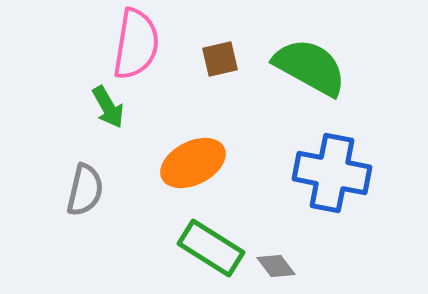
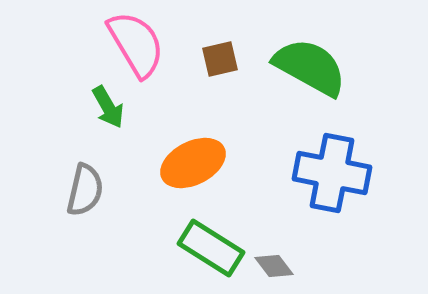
pink semicircle: rotated 40 degrees counterclockwise
gray diamond: moved 2 px left
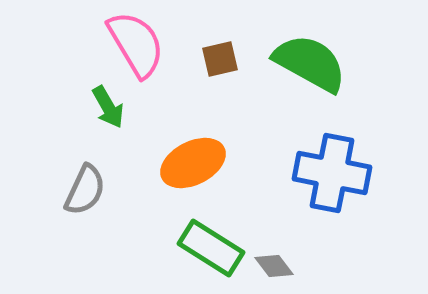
green semicircle: moved 4 px up
gray semicircle: rotated 12 degrees clockwise
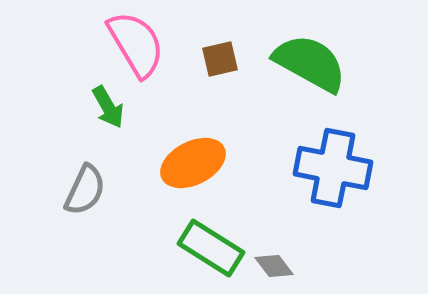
blue cross: moved 1 px right, 5 px up
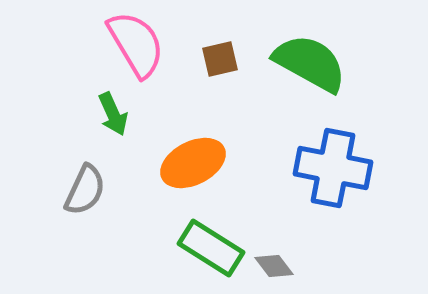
green arrow: moved 5 px right, 7 px down; rotated 6 degrees clockwise
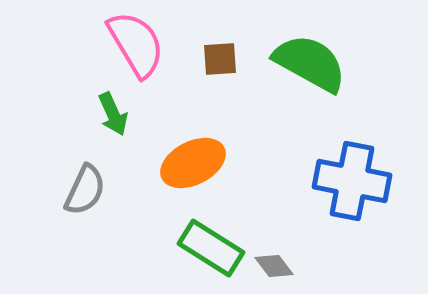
brown square: rotated 9 degrees clockwise
blue cross: moved 19 px right, 13 px down
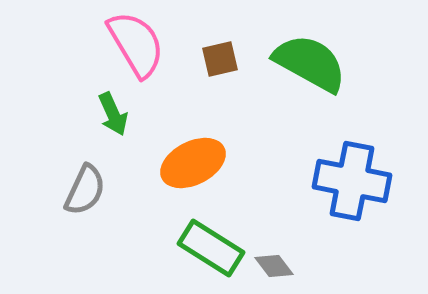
brown square: rotated 9 degrees counterclockwise
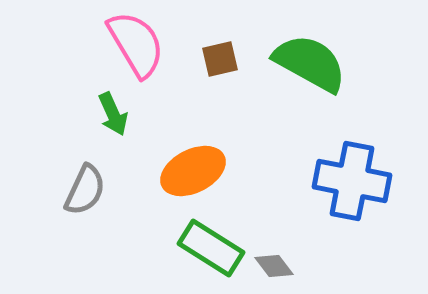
orange ellipse: moved 8 px down
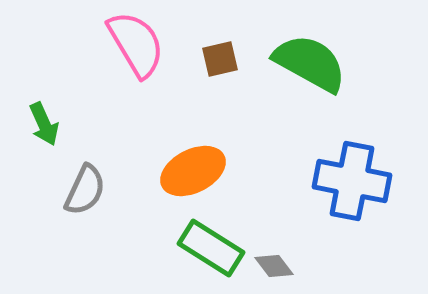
green arrow: moved 69 px left, 10 px down
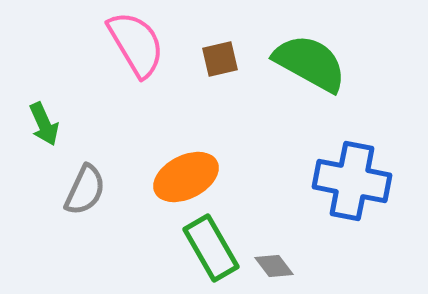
orange ellipse: moved 7 px left, 6 px down
green rectangle: rotated 28 degrees clockwise
